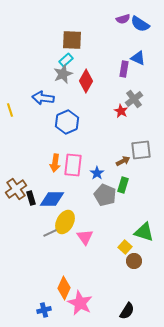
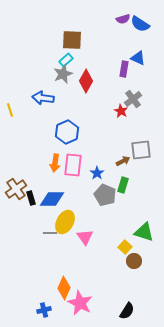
gray cross: moved 1 px left
blue hexagon: moved 10 px down
gray line: rotated 24 degrees clockwise
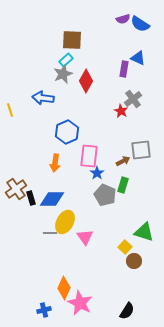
pink rectangle: moved 16 px right, 9 px up
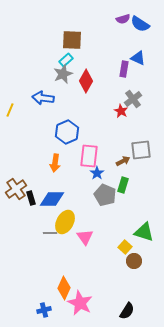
yellow line: rotated 40 degrees clockwise
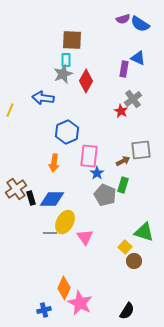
cyan rectangle: rotated 48 degrees counterclockwise
orange arrow: moved 1 px left
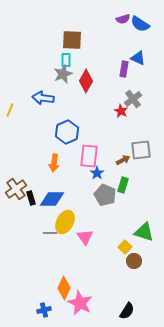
brown arrow: moved 1 px up
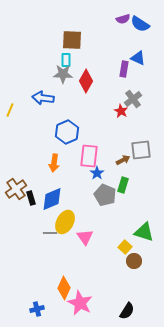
gray star: rotated 24 degrees clockwise
blue diamond: rotated 25 degrees counterclockwise
blue cross: moved 7 px left, 1 px up
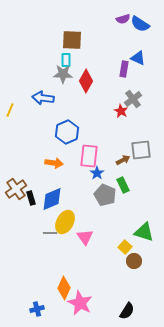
orange arrow: rotated 90 degrees counterclockwise
green rectangle: rotated 42 degrees counterclockwise
